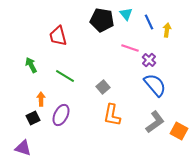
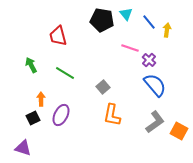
blue line: rotated 14 degrees counterclockwise
green line: moved 3 px up
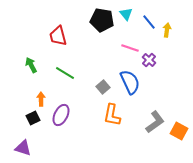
blue semicircle: moved 25 px left, 3 px up; rotated 15 degrees clockwise
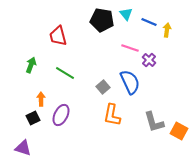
blue line: rotated 28 degrees counterclockwise
green arrow: rotated 49 degrees clockwise
gray L-shape: moved 1 px left; rotated 110 degrees clockwise
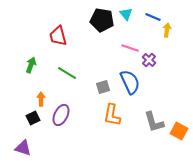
blue line: moved 4 px right, 5 px up
green line: moved 2 px right
gray square: rotated 24 degrees clockwise
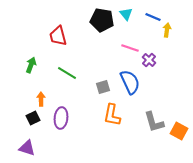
purple ellipse: moved 3 px down; rotated 20 degrees counterclockwise
purple triangle: moved 4 px right
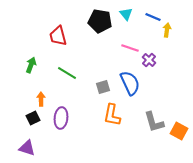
black pentagon: moved 2 px left, 1 px down
blue semicircle: moved 1 px down
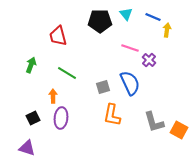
black pentagon: rotated 10 degrees counterclockwise
orange arrow: moved 12 px right, 3 px up
orange square: moved 1 px up
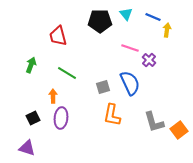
orange square: rotated 24 degrees clockwise
